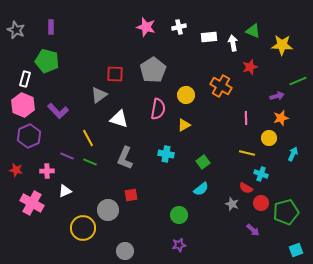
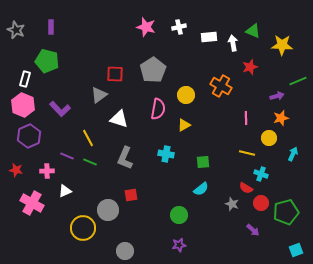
purple L-shape at (58, 111): moved 2 px right, 2 px up
green square at (203, 162): rotated 32 degrees clockwise
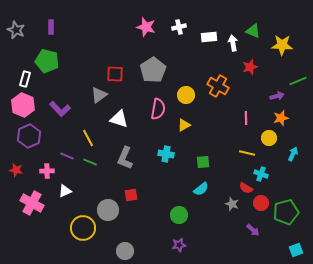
orange cross at (221, 86): moved 3 px left
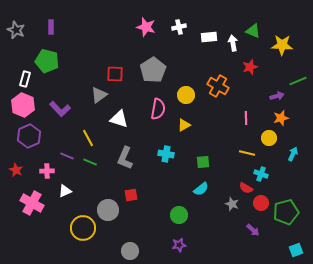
red star at (16, 170): rotated 16 degrees clockwise
gray circle at (125, 251): moved 5 px right
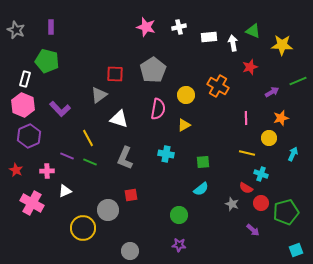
purple arrow at (277, 96): moved 5 px left, 4 px up; rotated 16 degrees counterclockwise
purple star at (179, 245): rotated 16 degrees clockwise
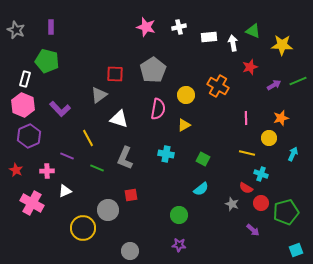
purple arrow at (272, 92): moved 2 px right, 7 px up
green line at (90, 162): moved 7 px right, 6 px down
green square at (203, 162): moved 3 px up; rotated 32 degrees clockwise
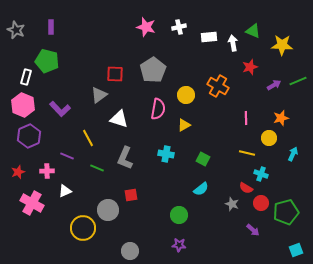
white rectangle at (25, 79): moved 1 px right, 2 px up
red star at (16, 170): moved 2 px right, 2 px down; rotated 24 degrees clockwise
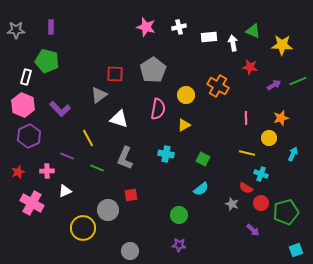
gray star at (16, 30): rotated 24 degrees counterclockwise
red star at (250, 67): rotated 28 degrees clockwise
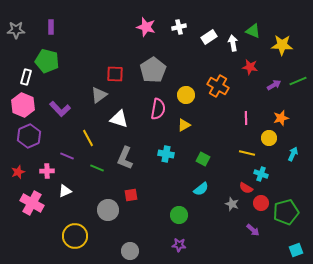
white rectangle at (209, 37): rotated 28 degrees counterclockwise
yellow circle at (83, 228): moved 8 px left, 8 px down
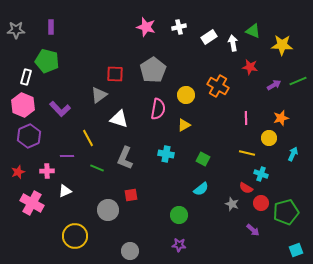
purple line at (67, 156): rotated 24 degrees counterclockwise
